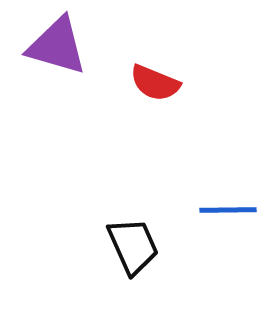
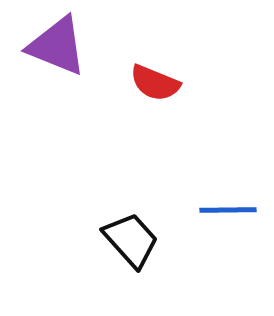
purple triangle: rotated 6 degrees clockwise
black trapezoid: moved 2 px left, 6 px up; rotated 18 degrees counterclockwise
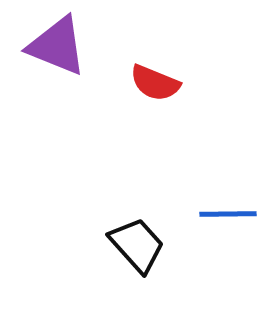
blue line: moved 4 px down
black trapezoid: moved 6 px right, 5 px down
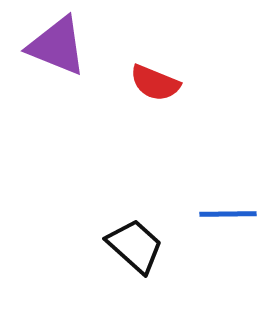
black trapezoid: moved 2 px left, 1 px down; rotated 6 degrees counterclockwise
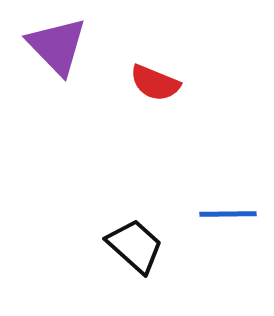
purple triangle: rotated 24 degrees clockwise
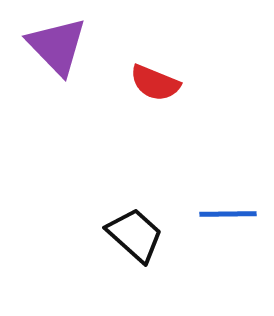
black trapezoid: moved 11 px up
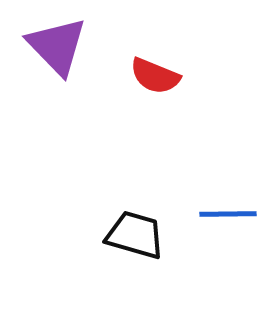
red semicircle: moved 7 px up
black trapezoid: rotated 26 degrees counterclockwise
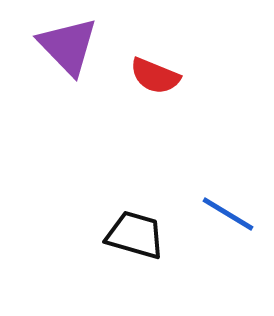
purple triangle: moved 11 px right
blue line: rotated 32 degrees clockwise
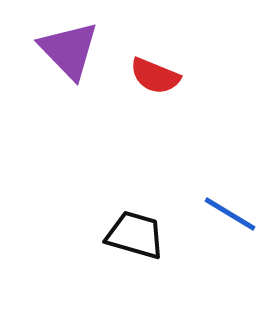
purple triangle: moved 1 px right, 4 px down
blue line: moved 2 px right
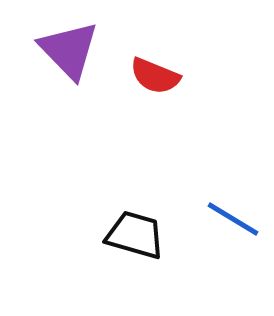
blue line: moved 3 px right, 5 px down
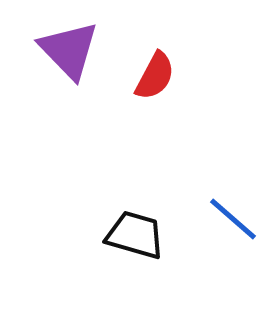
red semicircle: rotated 84 degrees counterclockwise
blue line: rotated 10 degrees clockwise
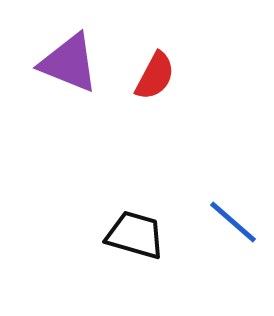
purple triangle: moved 13 px down; rotated 24 degrees counterclockwise
blue line: moved 3 px down
